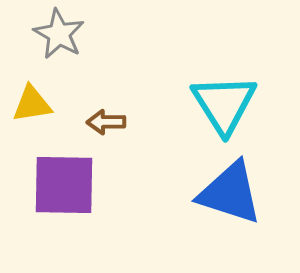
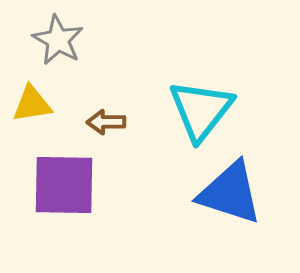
gray star: moved 1 px left, 6 px down
cyan triangle: moved 23 px left, 6 px down; rotated 10 degrees clockwise
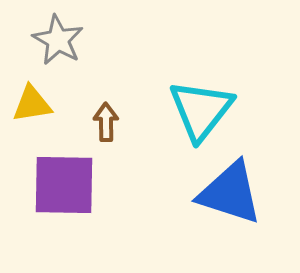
brown arrow: rotated 90 degrees clockwise
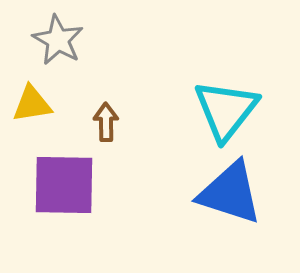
cyan triangle: moved 25 px right
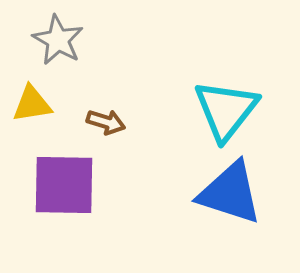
brown arrow: rotated 108 degrees clockwise
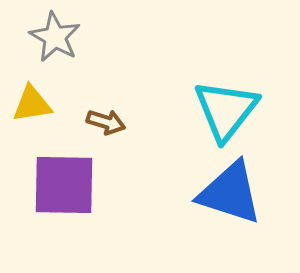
gray star: moved 3 px left, 3 px up
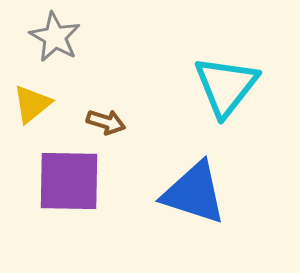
yellow triangle: rotated 30 degrees counterclockwise
cyan triangle: moved 24 px up
purple square: moved 5 px right, 4 px up
blue triangle: moved 36 px left
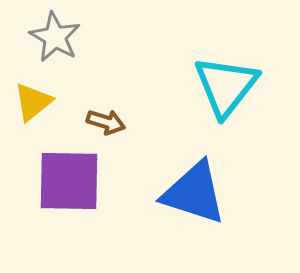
yellow triangle: moved 1 px right, 2 px up
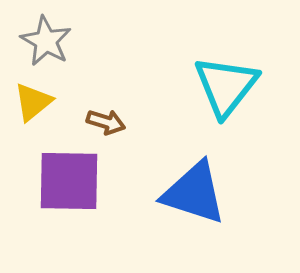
gray star: moved 9 px left, 4 px down
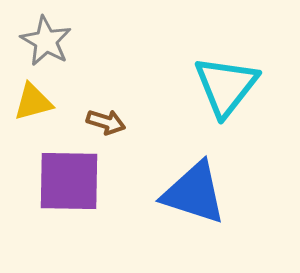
yellow triangle: rotated 24 degrees clockwise
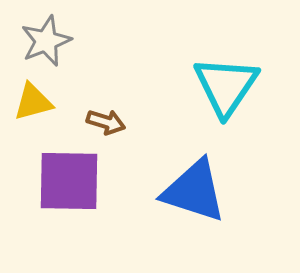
gray star: rotated 21 degrees clockwise
cyan triangle: rotated 4 degrees counterclockwise
blue triangle: moved 2 px up
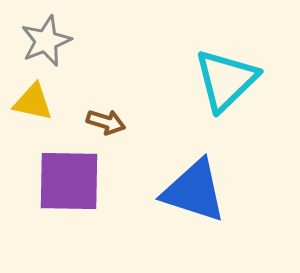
cyan triangle: moved 6 px up; rotated 12 degrees clockwise
yellow triangle: rotated 27 degrees clockwise
